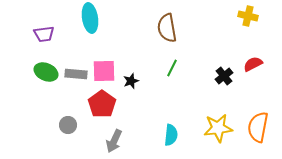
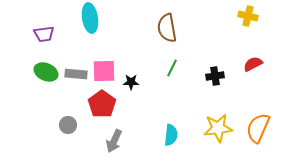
black cross: moved 9 px left; rotated 30 degrees clockwise
black star: moved 1 px down; rotated 21 degrees clockwise
orange semicircle: moved 1 px down; rotated 12 degrees clockwise
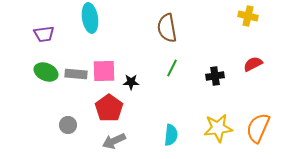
red pentagon: moved 7 px right, 4 px down
gray arrow: rotated 40 degrees clockwise
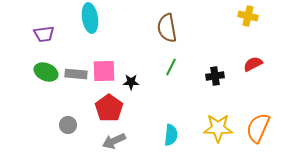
green line: moved 1 px left, 1 px up
yellow star: rotated 8 degrees clockwise
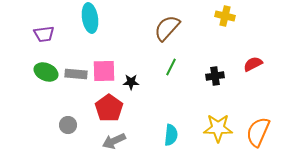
yellow cross: moved 23 px left
brown semicircle: rotated 52 degrees clockwise
orange semicircle: moved 4 px down
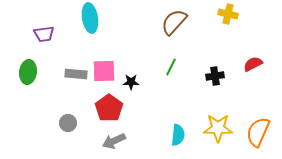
yellow cross: moved 3 px right, 2 px up
brown semicircle: moved 7 px right, 6 px up
green ellipse: moved 18 px left; rotated 75 degrees clockwise
gray circle: moved 2 px up
cyan semicircle: moved 7 px right
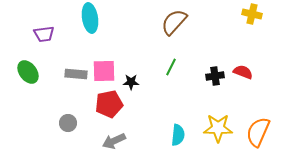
yellow cross: moved 24 px right
red semicircle: moved 10 px left, 8 px down; rotated 48 degrees clockwise
green ellipse: rotated 45 degrees counterclockwise
red pentagon: moved 4 px up; rotated 24 degrees clockwise
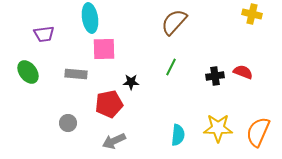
pink square: moved 22 px up
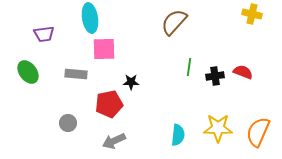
green line: moved 18 px right; rotated 18 degrees counterclockwise
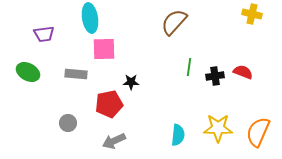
green ellipse: rotated 25 degrees counterclockwise
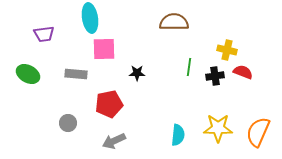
yellow cross: moved 25 px left, 36 px down
brown semicircle: rotated 48 degrees clockwise
green ellipse: moved 2 px down
black star: moved 6 px right, 9 px up
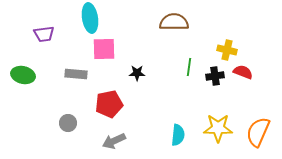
green ellipse: moved 5 px left, 1 px down; rotated 15 degrees counterclockwise
